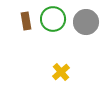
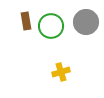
green circle: moved 2 px left, 7 px down
yellow cross: rotated 24 degrees clockwise
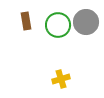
green circle: moved 7 px right, 1 px up
yellow cross: moved 7 px down
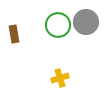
brown rectangle: moved 12 px left, 13 px down
yellow cross: moved 1 px left, 1 px up
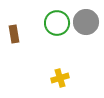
green circle: moved 1 px left, 2 px up
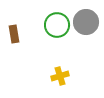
green circle: moved 2 px down
yellow cross: moved 2 px up
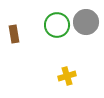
yellow cross: moved 7 px right
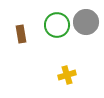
brown rectangle: moved 7 px right
yellow cross: moved 1 px up
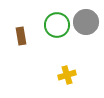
brown rectangle: moved 2 px down
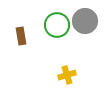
gray circle: moved 1 px left, 1 px up
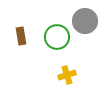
green circle: moved 12 px down
